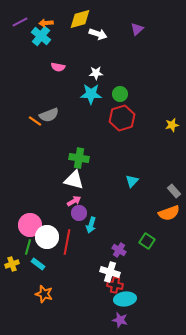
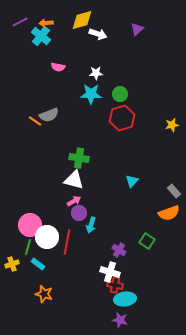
yellow diamond: moved 2 px right, 1 px down
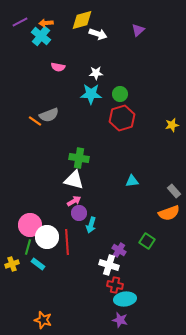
purple triangle: moved 1 px right, 1 px down
cyan triangle: rotated 40 degrees clockwise
red line: rotated 15 degrees counterclockwise
white cross: moved 1 px left, 7 px up
orange star: moved 1 px left, 26 px down
